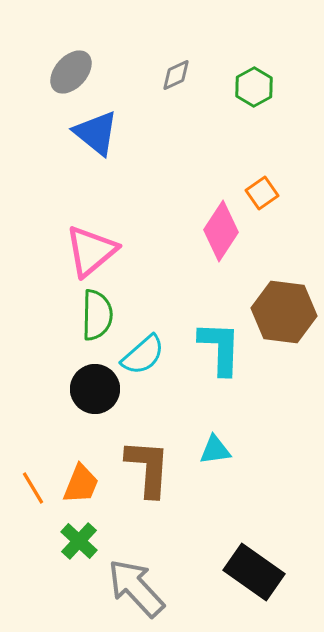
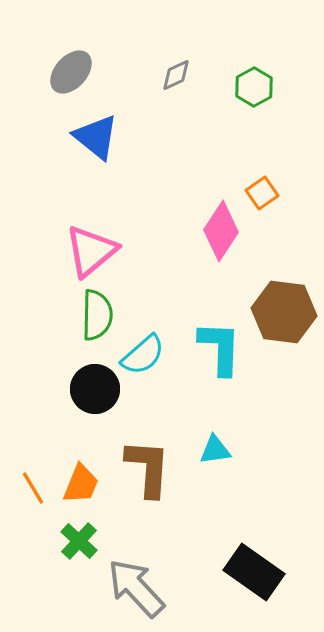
blue triangle: moved 4 px down
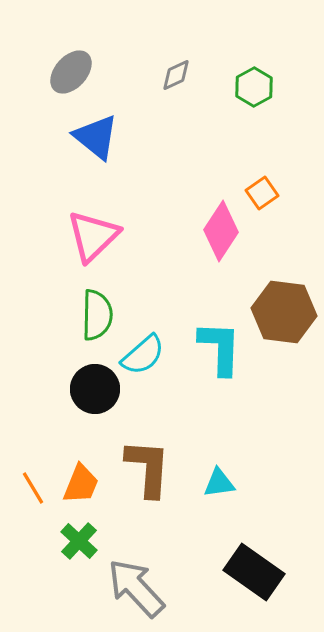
pink triangle: moved 2 px right, 15 px up; rotated 4 degrees counterclockwise
cyan triangle: moved 4 px right, 33 px down
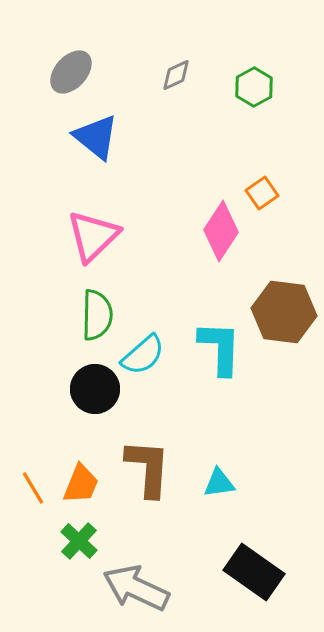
gray arrow: rotated 22 degrees counterclockwise
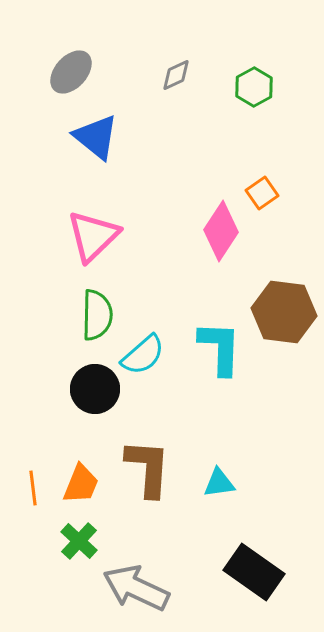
orange line: rotated 24 degrees clockwise
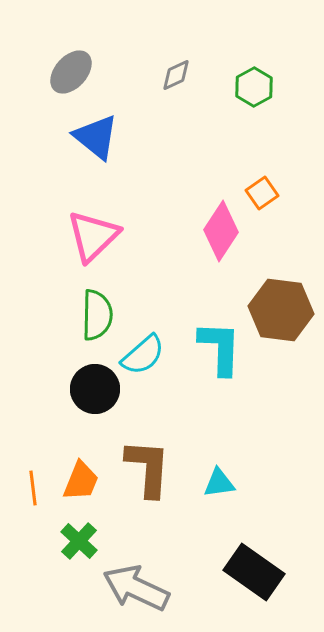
brown hexagon: moved 3 px left, 2 px up
orange trapezoid: moved 3 px up
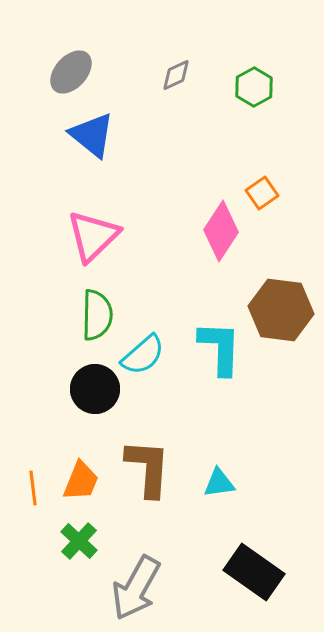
blue triangle: moved 4 px left, 2 px up
gray arrow: rotated 86 degrees counterclockwise
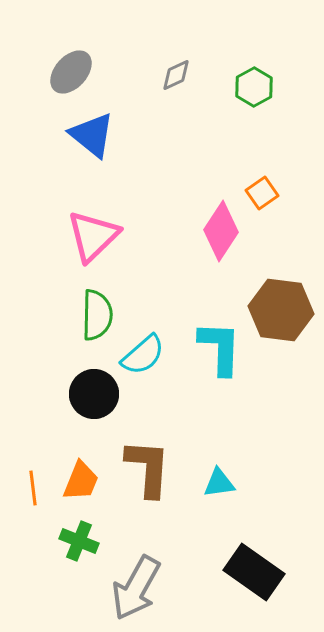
black circle: moved 1 px left, 5 px down
green cross: rotated 21 degrees counterclockwise
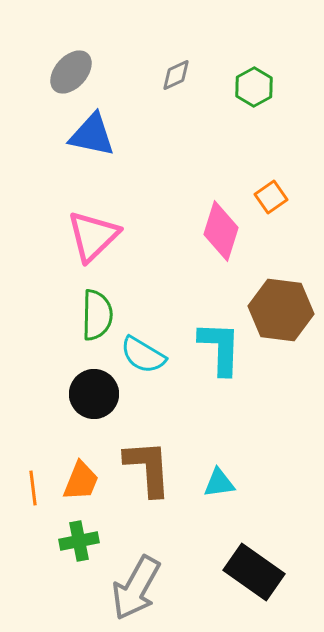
blue triangle: rotated 27 degrees counterclockwise
orange square: moved 9 px right, 4 px down
pink diamond: rotated 16 degrees counterclockwise
cyan semicircle: rotated 72 degrees clockwise
brown L-shape: rotated 8 degrees counterclockwise
green cross: rotated 33 degrees counterclockwise
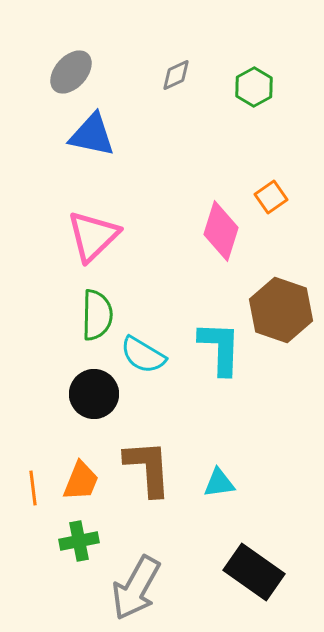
brown hexagon: rotated 12 degrees clockwise
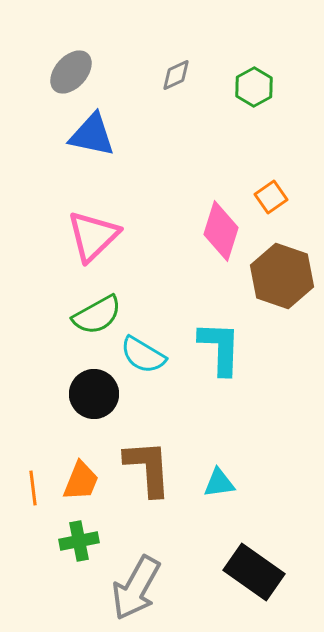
brown hexagon: moved 1 px right, 34 px up
green semicircle: rotated 60 degrees clockwise
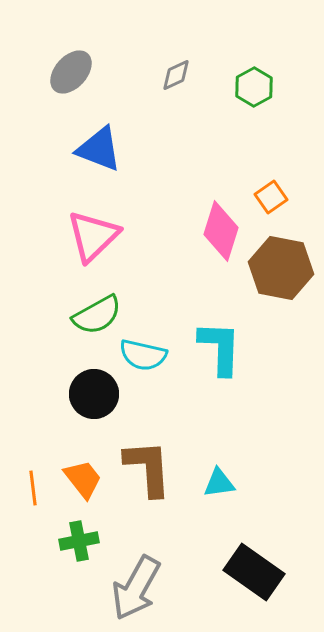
blue triangle: moved 7 px right, 14 px down; rotated 9 degrees clockwise
brown hexagon: moved 1 px left, 8 px up; rotated 8 degrees counterclockwise
cyan semicircle: rotated 18 degrees counterclockwise
orange trapezoid: moved 2 px right, 2 px up; rotated 60 degrees counterclockwise
